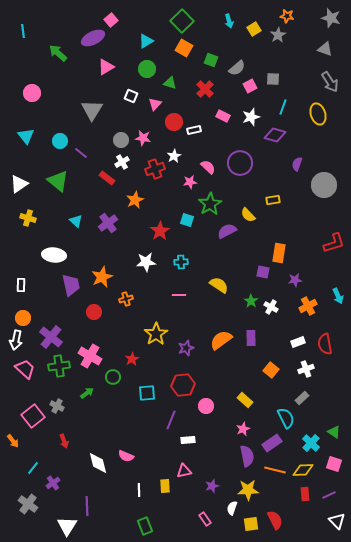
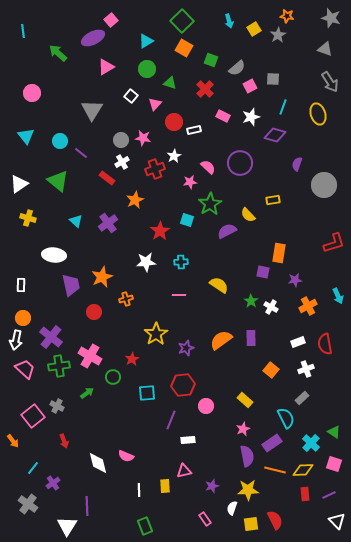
white square at (131, 96): rotated 16 degrees clockwise
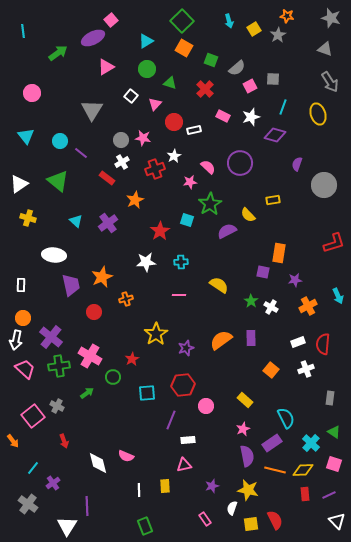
green arrow at (58, 53): rotated 102 degrees clockwise
red semicircle at (325, 344): moved 2 px left; rotated 15 degrees clockwise
gray rectangle at (302, 398): moved 28 px right; rotated 40 degrees counterclockwise
pink triangle at (184, 471): moved 6 px up
yellow star at (248, 490): rotated 15 degrees clockwise
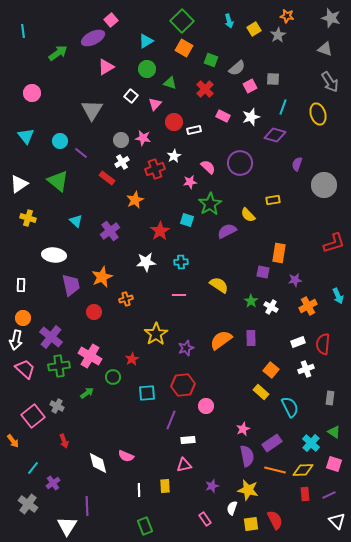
purple cross at (108, 223): moved 2 px right, 8 px down
yellow rectangle at (245, 400): moved 16 px right, 8 px up
cyan semicircle at (286, 418): moved 4 px right, 11 px up
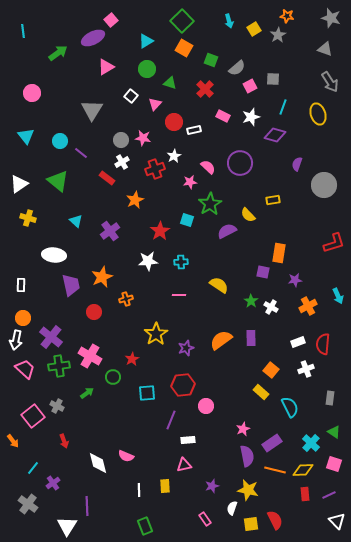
white star at (146, 262): moved 2 px right, 1 px up
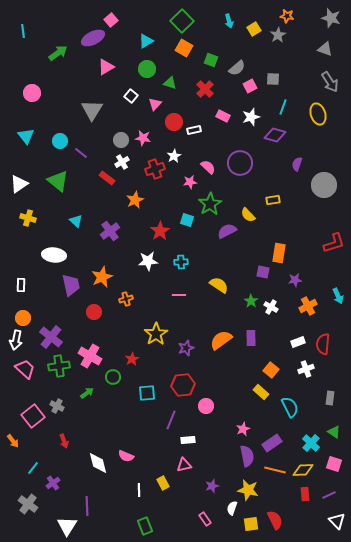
yellow rectangle at (165, 486): moved 2 px left, 3 px up; rotated 24 degrees counterclockwise
